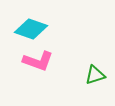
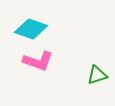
green triangle: moved 2 px right
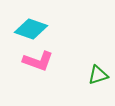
green triangle: moved 1 px right
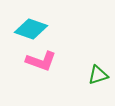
pink L-shape: moved 3 px right
